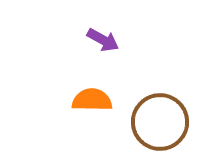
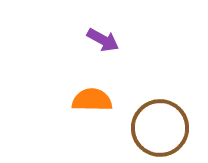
brown circle: moved 6 px down
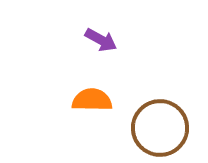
purple arrow: moved 2 px left
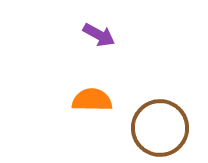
purple arrow: moved 2 px left, 5 px up
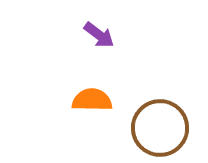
purple arrow: rotated 8 degrees clockwise
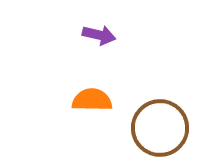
purple arrow: rotated 24 degrees counterclockwise
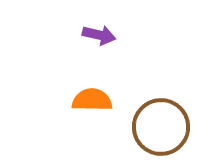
brown circle: moved 1 px right, 1 px up
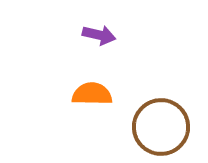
orange semicircle: moved 6 px up
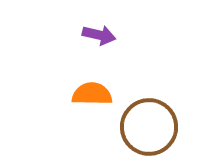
brown circle: moved 12 px left
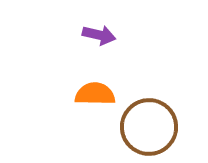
orange semicircle: moved 3 px right
